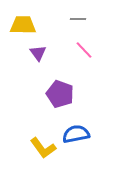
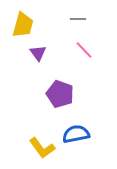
yellow trapezoid: rotated 104 degrees clockwise
yellow L-shape: moved 1 px left
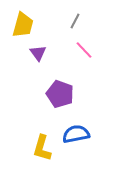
gray line: moved 3 px left, 2 px down; rotated 63 degrees counterclockwise
yellow L-shape: rotated 52 degrees clockwise
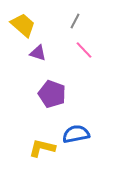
yellow trapezoid: rotated 64 degrees counterclockwise
purple triangle: rotated 36 degrees counterclockwise
purple pentagon: moved 8 px left
yellow L-shape: rotated 88 degrees clockwise
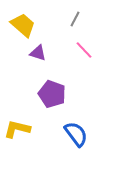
gray line: moved 2 px up
blue semicircle: rotated 64 degrees clockwise
yellow L-shape: moved 25 px left, 19 px up
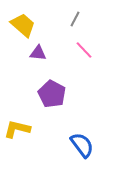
purple triangle: rotated 12 degrees counterclockwise
purple pentagon: rotated 8 degrees clockwise
blue semicircle: moved 6 px right, 11 px down
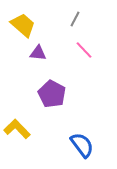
yellow L-shape: rotated 32 degrees clockwise
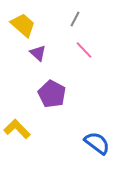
purple triangle: rotated 36 degrees clockwise
blue semicircle: moved 15 px right, 2 px up; rotated 16 degrees counterclockwise
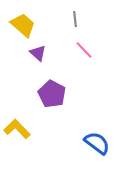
gray line: rotated 35 degrees counterclockwise
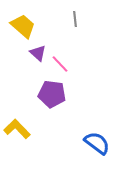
yellow trapezoid: moved 1 px down
pink line: moved 24 px left, 14 px down
purple pentagon: rotated 20 degrees counterclockwise
